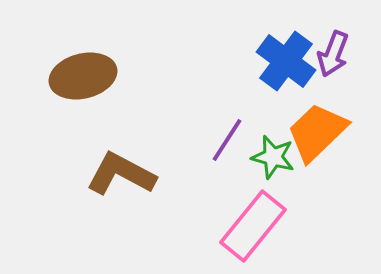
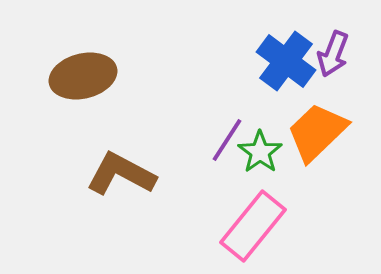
green star: moved 13 px left, 5 px up; rotated 21 degrees clockwise
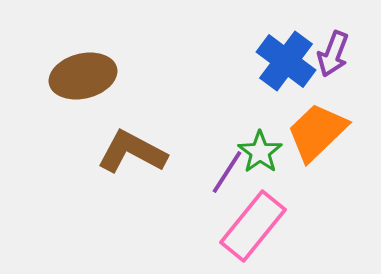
purple line: moved 32 px down
brown L-shape: moved 11 px right, 22 px up
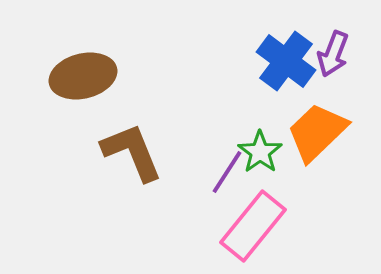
brown L-shape: rotated 40 degrees clockwise
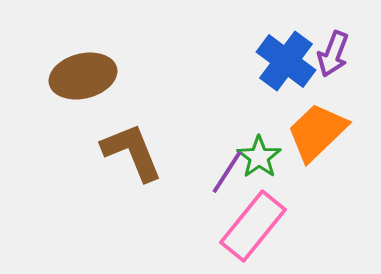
green star: moved 1 px left, 5 px down
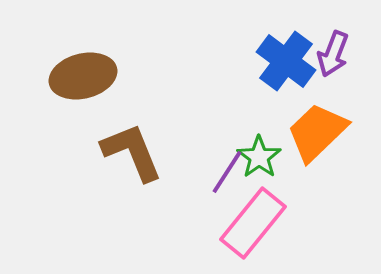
pink rectangle: moved 3 px up
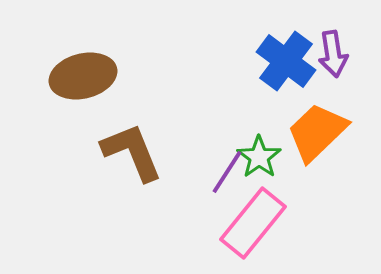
purple arrow: rotated 30 degrees counterclockwise
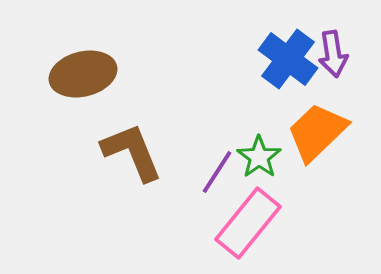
blue cross: moved 2 px right, 2 px up
brown ellipse: moved 2 px up
purple line: moved 10 px left
pink rectangle: moved 5 px left
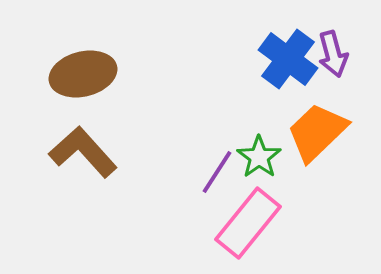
purple arrow: rotated 6 degrees counterclockwise
brown L-shape: moved 49 px left; rotated 20 degrees counterclockwise
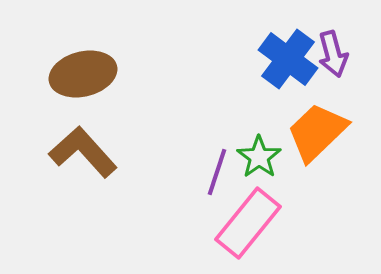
purple line: rotated 15 degrees counterclockwise
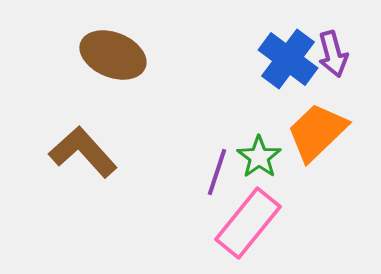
brown ellipse: moved 30 px right, 19 px up; rotated 36 degrees clockwise
